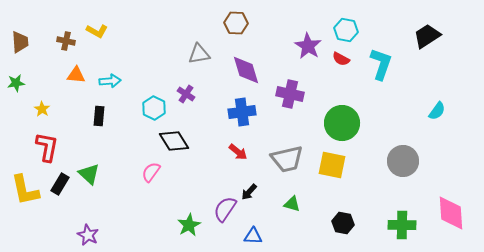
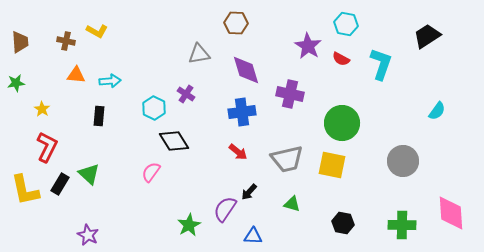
cyan hexagon at (346, 30): moved 6 px up
red L-shape at (47, 147): rotated 16 degrees clockwise
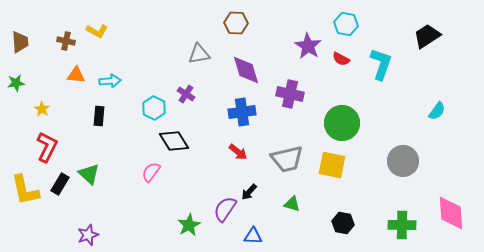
purple star at (88, 235): rotated 25 degrees clockwise
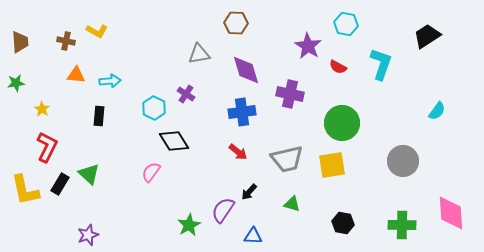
red semicircle at (341, 59): moved 3 px left, 8 px down
yellow square at (332, 165): rotated 20 degrees counterclockwise
purple semicircle at (225, 209): moved 2 px left, 1 px down
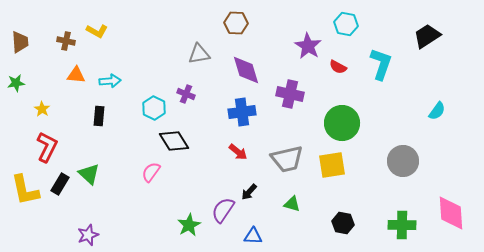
purple cross at (186, 94): rotated 12 degrees counterclockwise
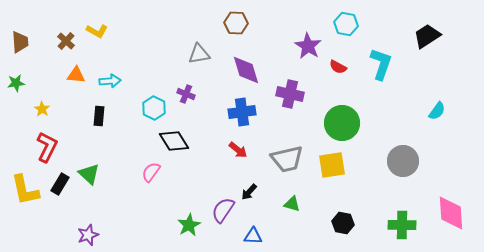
brown cross at (66, 41): rotated 30 degrees clockwise
red arrow at (238, 152): moved 2 px up
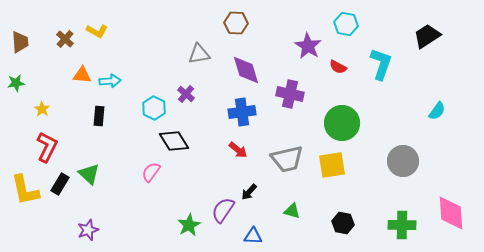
brown cross at (66, 41): moved 1 px left, 2 px up
orange triangle at (76, 75): moved 6 px right
purple cross at (186, 94): rotated 18 degrees clockwise
green triangle at (292, 204): moved 7 px down
purple star at (88, 235): moved 5 px up
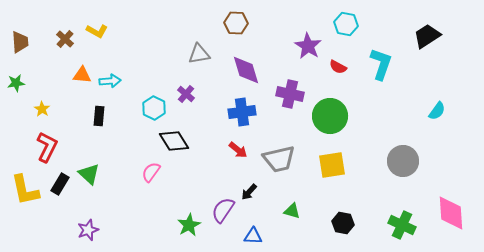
green circle at (342, 123): moved 12 px left, 7 px up
gray trapezoid at (287, 159): moved 8 px left
green cross at (402, 225): rotated 24 degrees clockwise
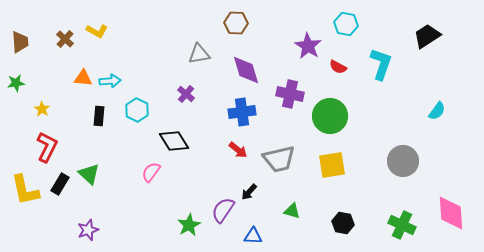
orange triangle at (82, 75): moved 1 px right, 3 px down
cyan hexagon at (154, 108): moved 17 px left, 2 px down
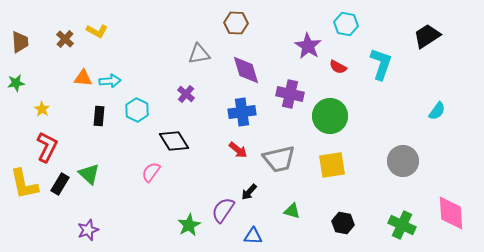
yellow L-shape at (25, 190): moved 1 px left, 6 px up
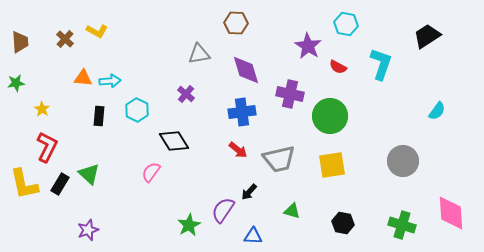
green cross at (402, 225): rotated 8 degrees counterclockwise
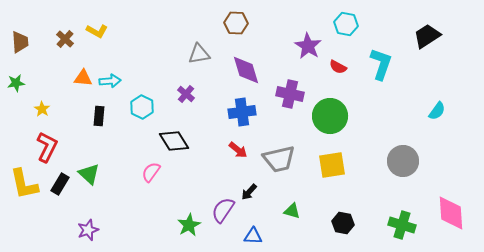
cyan hexagon at (137, 110): moved 5 px right, 3 px up
